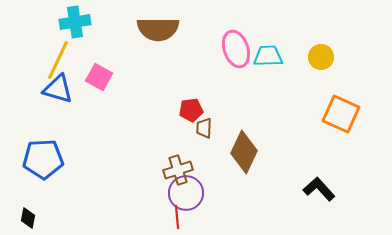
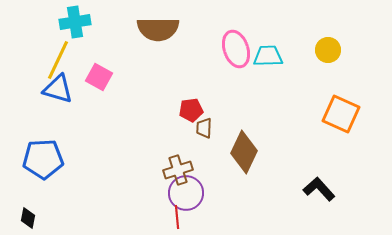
yellow circle: moved 7 px right, 7 px up
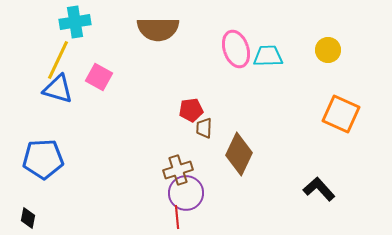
brown diamond: moved 5 px left, 2 px down
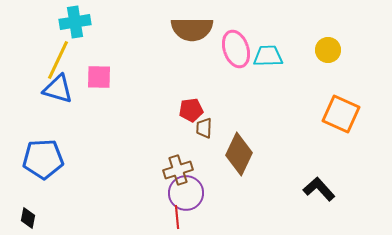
brown semicircle: moved 34 px right
pink square: rotated 28 degrees counterclockwise
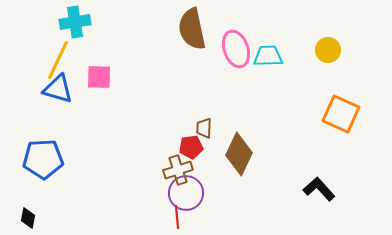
brown semicircle: rotated 78 degrees clockwise
red pentagon: moved 37 px down
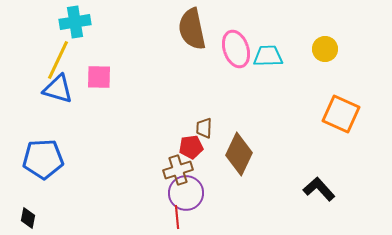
yellow circle: moved 3 px left, 1 px up
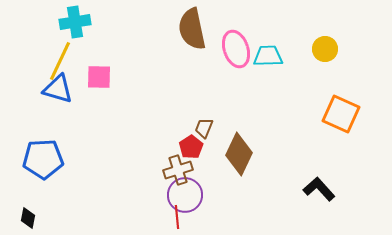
yellow line: moved 2 px right, 1 px down
brown trapezoid: rotated 20 degrees clockwise
red pentagon: rotated 25 degrees counterclockwise
purple circle: moved 1 px left, 2 px down
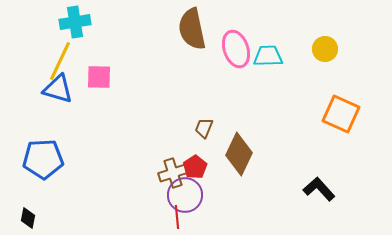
red pentagon: moved 4 px right, 20 px down
brown cross: moved 5 px left, 3 px down
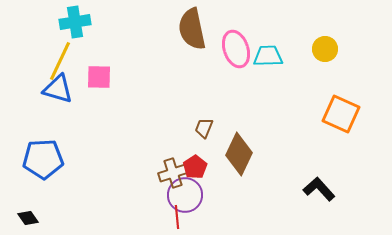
black diamond: rotated 45 degrees counterclockwise
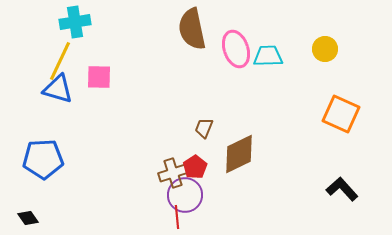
brown diamond: rotated 39 degrees clockwise
black L-shape: moved 23 px right
